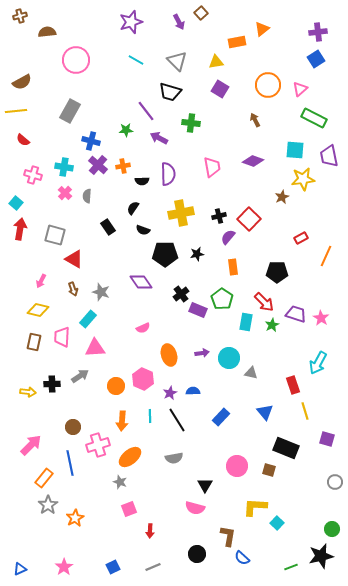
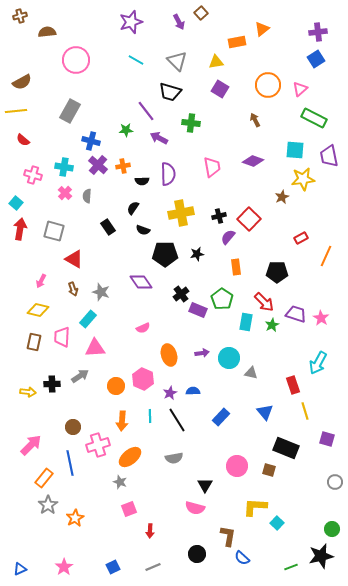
gray square at (55, 235): moved 1 px left, 4 px up
orange rectangle at (233, 267): moved 3 px right
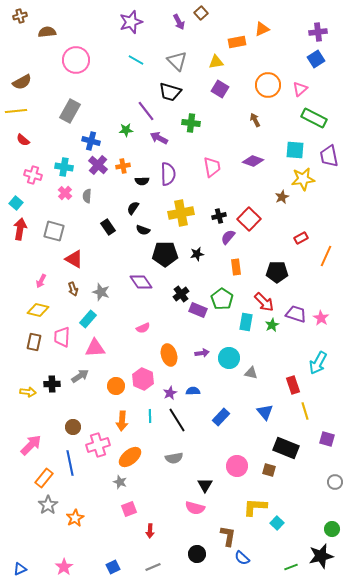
orange triangle at (262, 29): rotated 14 degrees clockwise
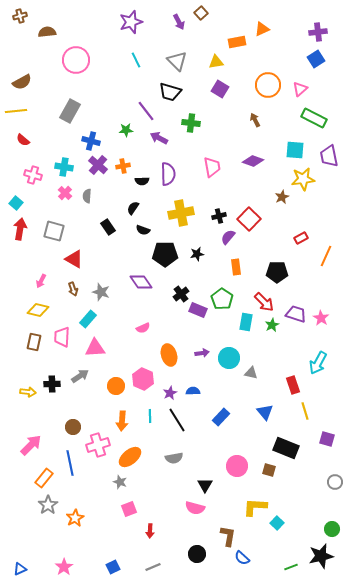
cyan line at (136, 60): rotated 35 degrees clockwise
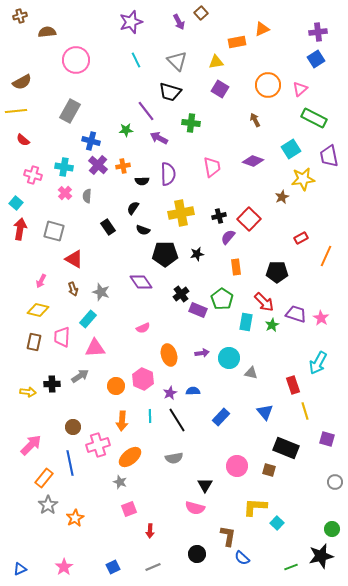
cyan square at (295, 150): moved 4 px left, 1 px up; rotated 36 degrees counterclockwise
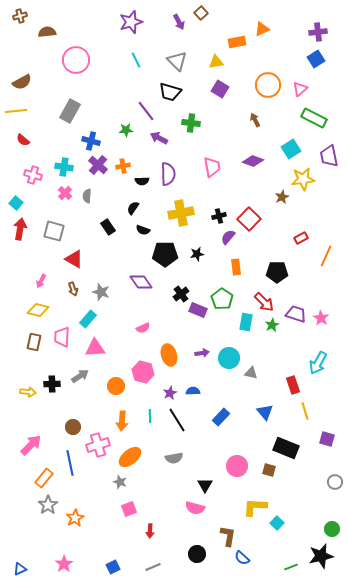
pink hexagon at (143, 379): moved 7 px up; rotated 10 degrees counterclockwise
pink star at (64, 567): moved 3 px up
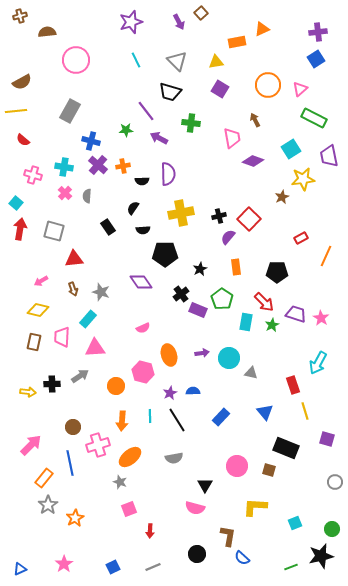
pink trapezoid at (212, 167): moved 20 px right, 29 px up
black semicircle at (143, 230): rotated 24 degrees counterclockwise
black star at (197, 254): moved 3 px right, 15 px down; rotated 16 degrees counterclockwise
red triangle at (74, 259): rotated 36 degrees counterclockwise
pink arrow at (41, 281): rotated 32 degrees clockwise
cyan square at (277, 523): moved 18 px right; rotated 24 degrees clockwise
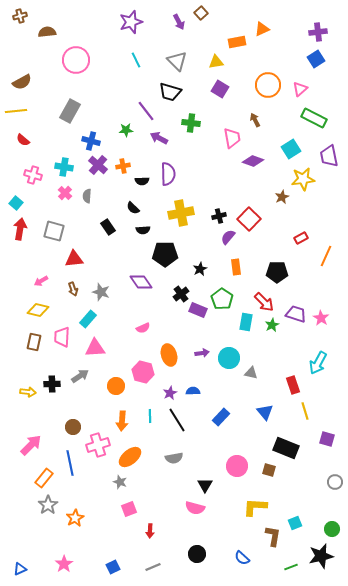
black semicircle at (133, 208): rotated 80 degrees counterclockwise
brown L-shape at (228, 536): moved 45 px right
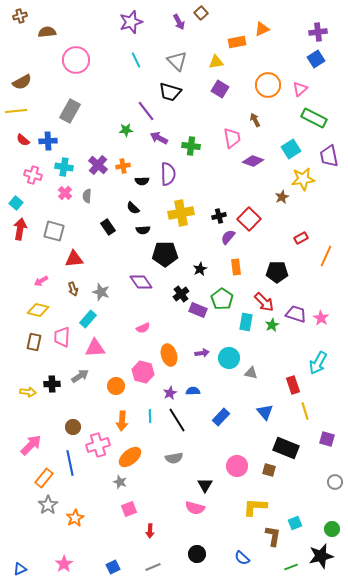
green cross at (191, 123): moved 23 px down
blue cross at (91, 141): moved 43 px left; rotated 18 degrees counterclockwise
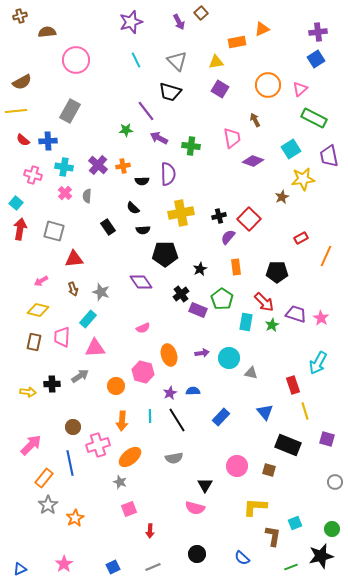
black rectangle at (286, 448): moved 2 px right, 3 px up
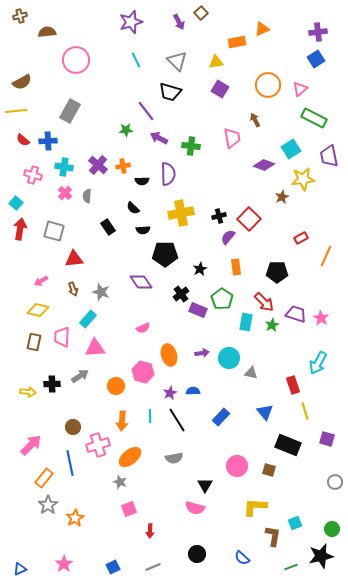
purple diamond at (253, 161): moved 11 px right, 4 px down
